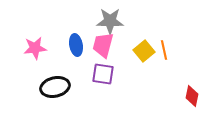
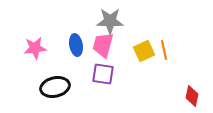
yellow square: rotated 15 degrees clockwise
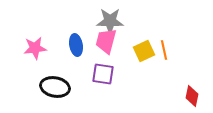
pink trapezoid: moved 3 px right, 4 px up
black ellipse: rotated 24 degrees clockwise
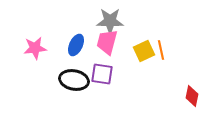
pink trapezoid: moved 1 px right, 1 px down
blue ellipse: rotated 35 degrees clockwise
orange line: moved 3 px left
purple square: moved 1 px left
black ellipse: moved 19 px right, 7 px up
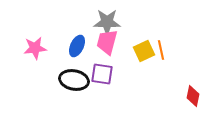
gray star: moved 3 px left, 1 px down
blue ellipse: moved 1 px right, 1 px down
red diamond: moved 1 px right
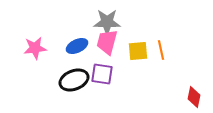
blue ellipse: rotated 40 degrees clockwise
yellow square: moved 6 px left; rotated 20 degrees clockwise
black ellipse: rotated 32 degrees counterclockwise
red diamond: moved 1 px right, 1 px down
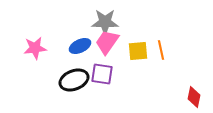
gray star: moved 2 px left
pink trapezoid: rotated 20 degrees clockwise
blue ellipse: moved 3 px right
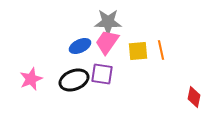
gray star: moved 3 px right
pink star: moved 4 px left, 31 px down; rotated 15 degrees counterclockwise
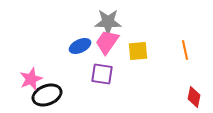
orange line: moved 24 px right
black ellipse: moved 27 px left, 15 px down
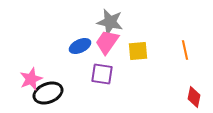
gray star: moved 2 px right; rotated 12 degrees clockwise
black ellipse: moved 1 px right, 2 px up
